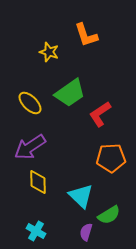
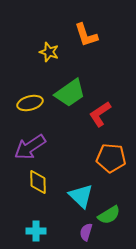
yellow ellipse: rotated 60 degrees counterclockwise
orange pentagon: rotated 8 degrees clockwise
cyan cross: rotated 30 degrees counterclockwise
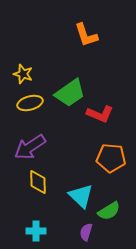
yellow star: moved 26 px left, 22 px down
red L-shape: rotated 124 degrees counterclockwise
green semicircle: moved 4 px up
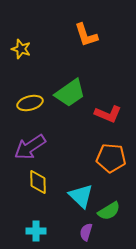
yellow star: moved 2 px left, 25 px up
red L-shape: moved 8 px right
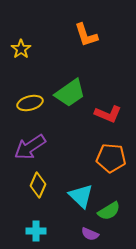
yellow star: rotated 18 degrees clockwise
yellow diamond: moved 3 px down; rotated 25 degrees clockwise
purple semicircle: moved 4 px right, 2 px down; rotated 84 degrees counterclockwise
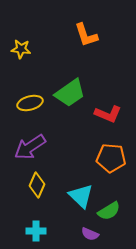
yellow star: rotated 30 degrees counterclockwise
yellow diamond: moved 1 px left
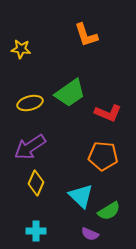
red L-shape: moved 1 px up
orange pentagon: moved 8 px left, 2 px up
yellow diamond: moved 1 px left, 2 px up
